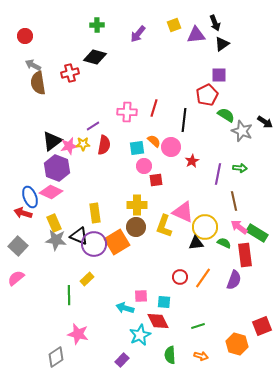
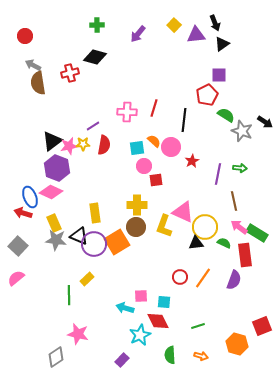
yellow square at (174, 25): rotated 24 degrees counterclockwise
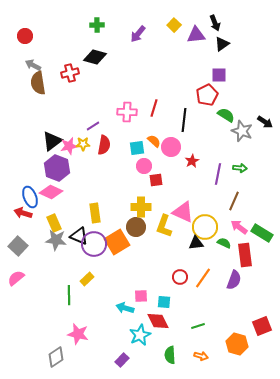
brown line at (234, 201): rotated 36 degrees clockwise
yellow cross at (137, 205): moved 4 px right, 2 px down
green rectangle at (257, 233): moved 5 px right
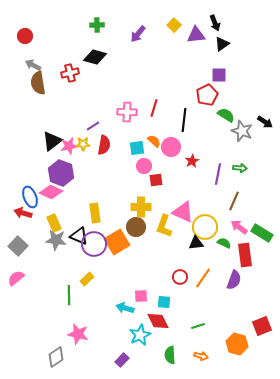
purple hexagon at (57, 168): moved 4 px right, 5 px down
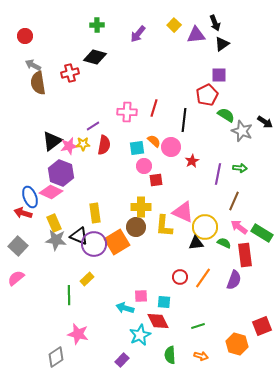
yellow L-shape at (164, 226): rotated 15 degrees counterclockwise
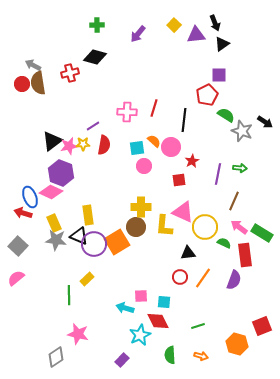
red circle at (25, 36): moved 3 px left, 48 px down
red square at (156, 180): moved 23 px right
yellow rectangle at (95, 213): moved 7 px left, 2 px down
black triangle at (196, 243): moved 8 px left, 10 px down
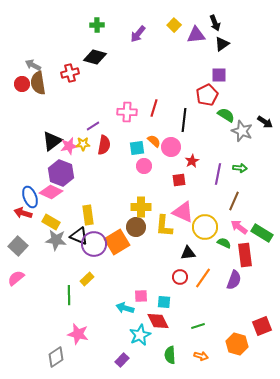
yellow rectangle at (54, 223): moved 3 px left, 1 px up; rotated 36 degrees counterclockwise
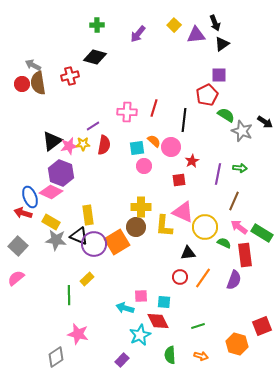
red cross at (70, 73): moved 3 px down
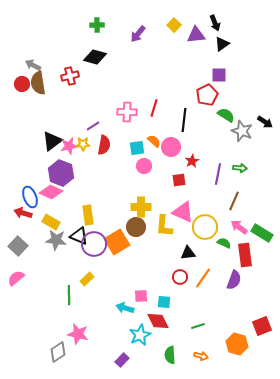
gray diamond at (56, 357): moved 2 px right, 5 px up
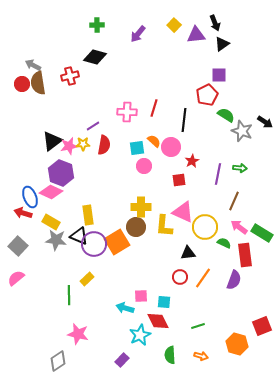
gray diamond at (58, 352): moved 9 px down
